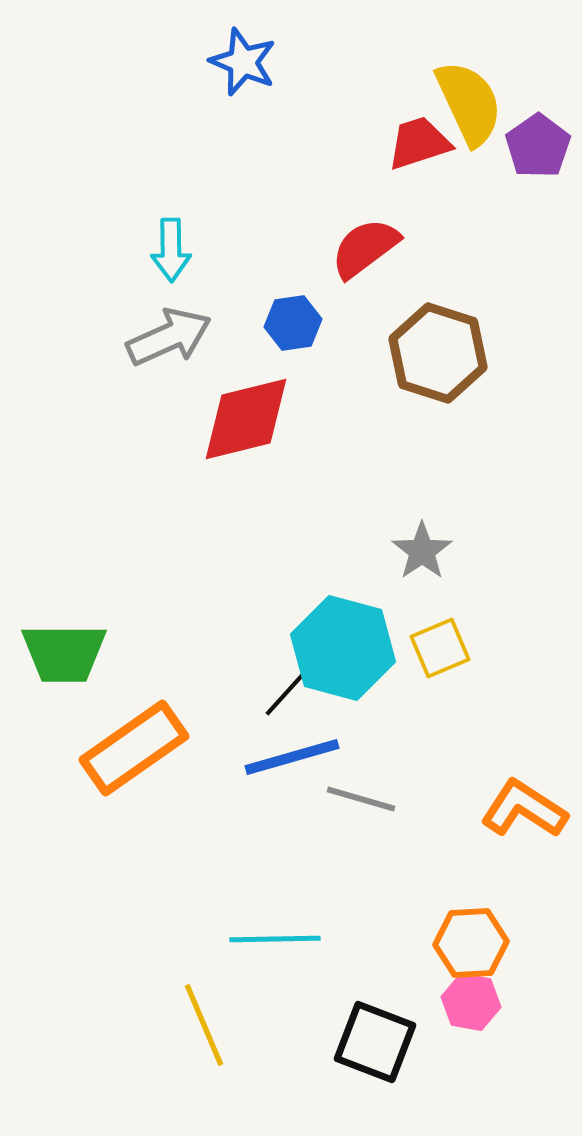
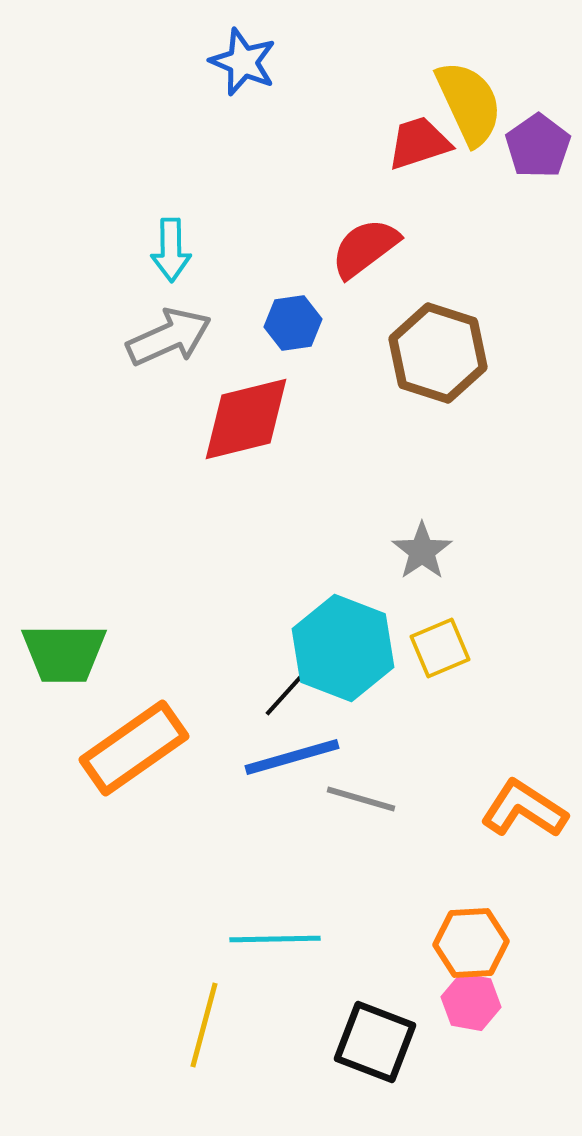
cyan hexagon: rotated 6 degrees clockwise
yellow line: rotated 38 degrees clockwise
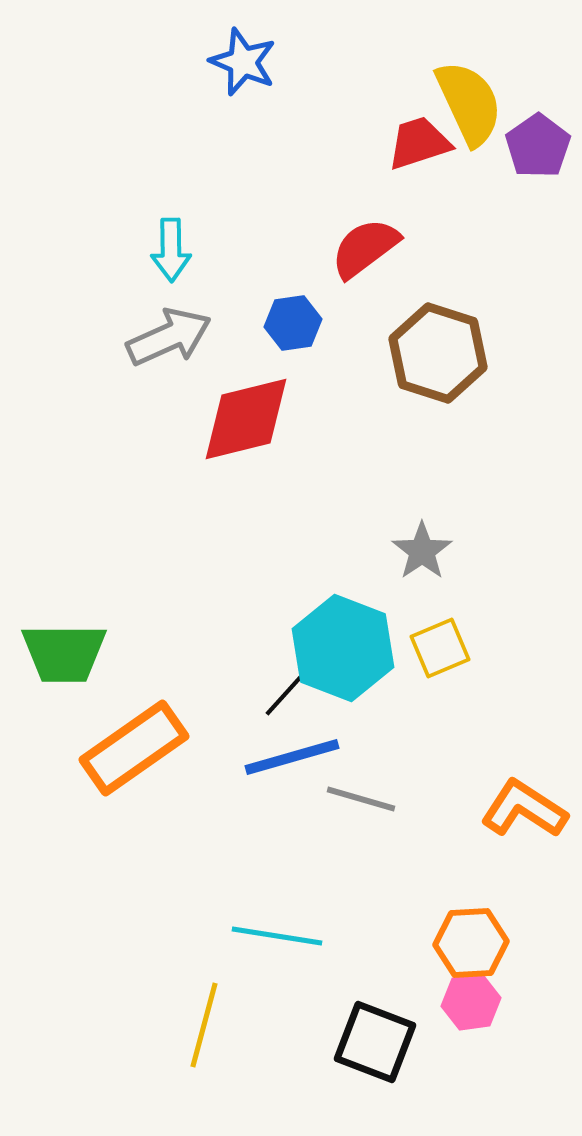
cyan line: moved 2 px right, 3 px up; rotated 10 degrees clockwise
pink hexagon: rotated 18 degrees counterclockwise
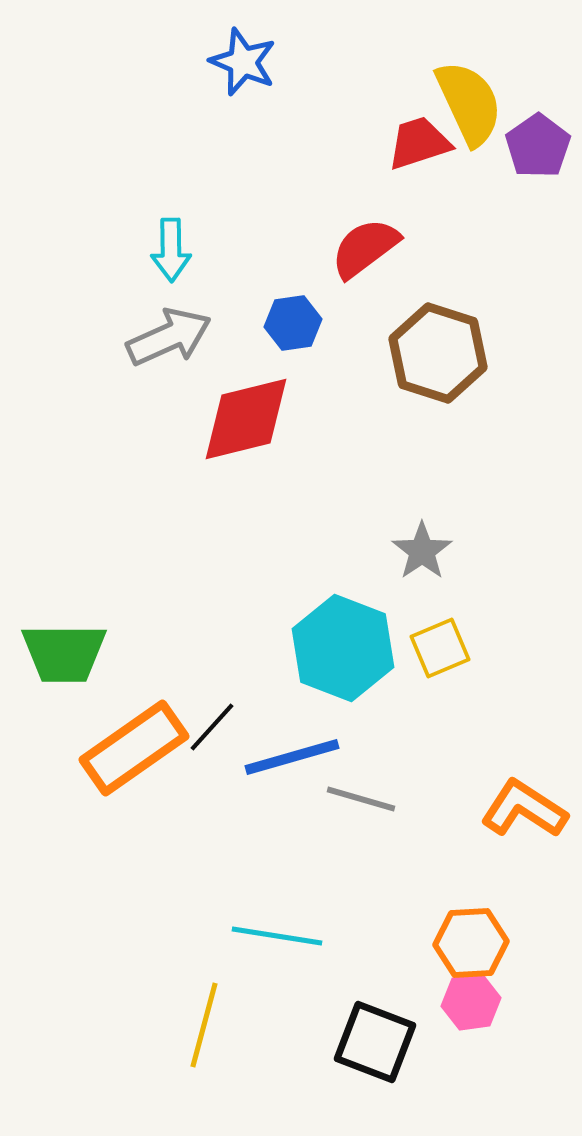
black line: moved 75 px left, 35 px down
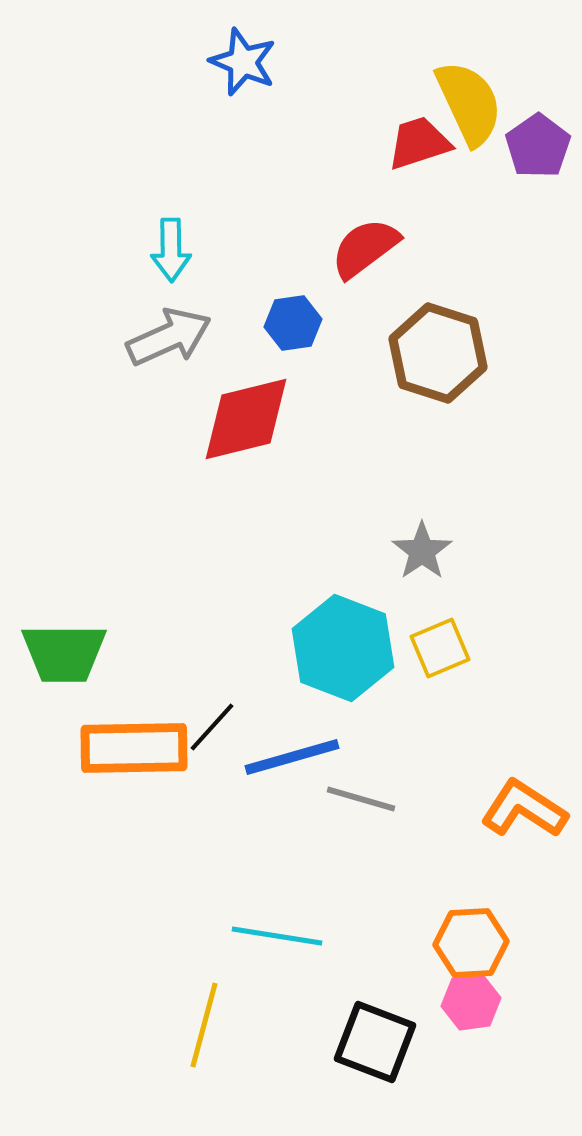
orange rectangle: rotated 34 degrees clockwise
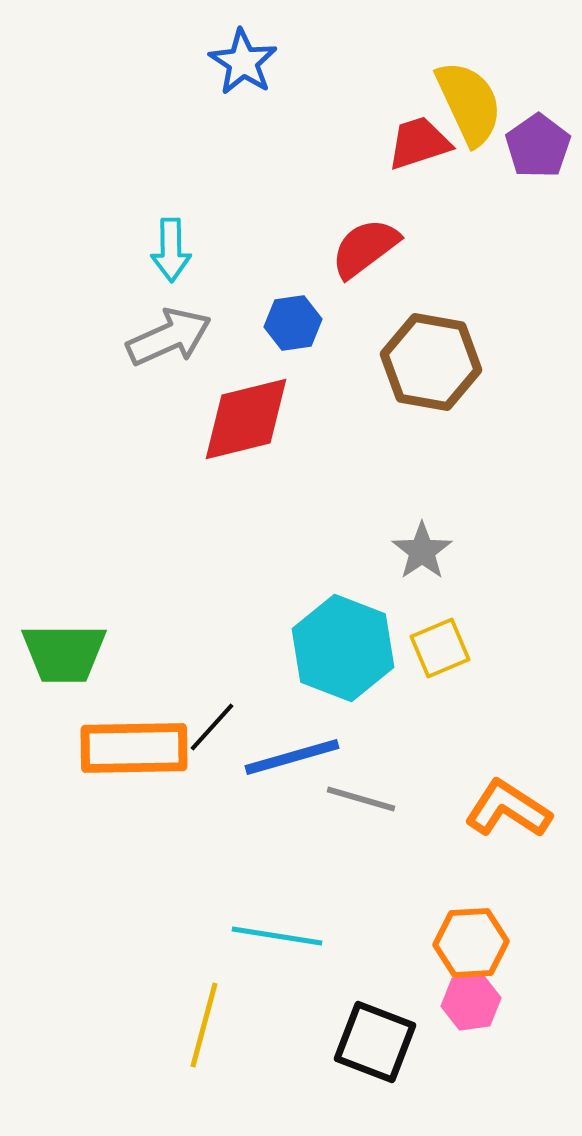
blue star: rotated 10 degrees clockwise
brown hexagon: moved 7 px left, 9 px down; rotated 8 degrees counterclockwise
orange L-shape: moved 16 px left
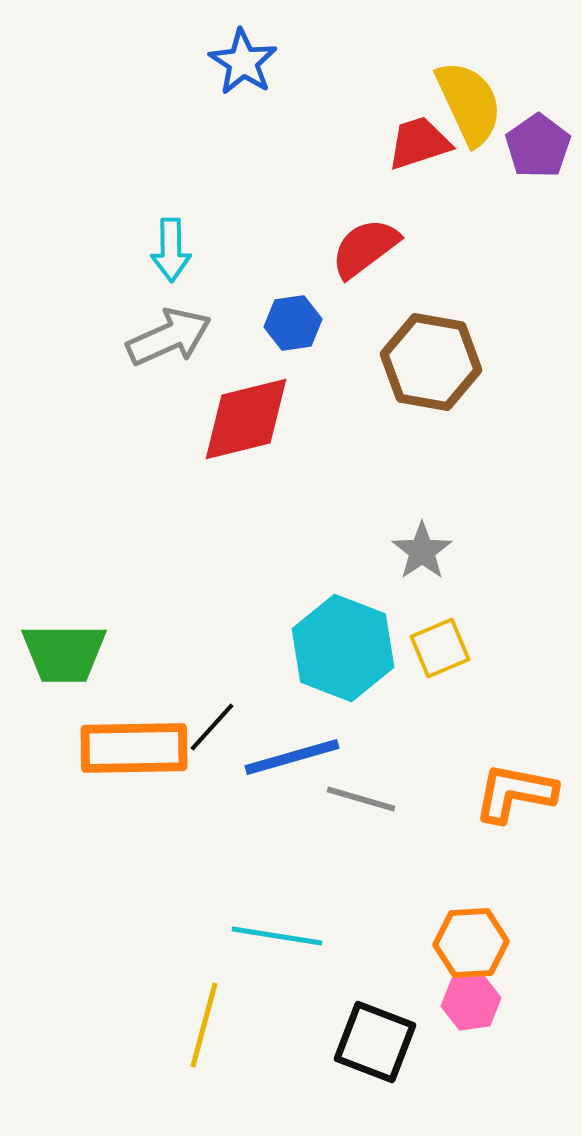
orange L-shape: moved 7 px right, 16 px up; rotated 22 degrees counterclockwise
